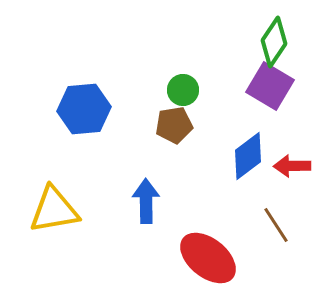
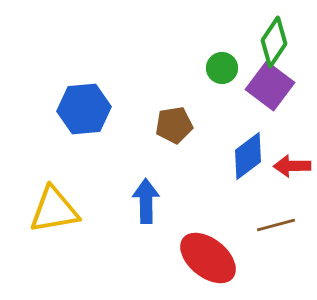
purple square: rotated 6 degrees clockwise
green circle: moved 39 px right, 22 px up
brown line: rotated 72 degrees counterclockwise
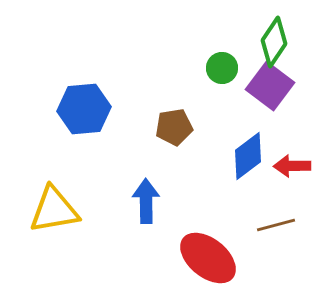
brown pentagon: moved 2 px down
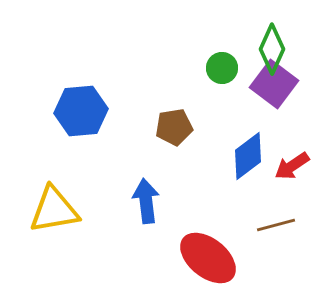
green diamond: moved 2 px left, 7 px down; rotated 9 degrees counterclockwise
purple square: moved 4 px right, 2 px up
blue hexagon: moved 3 px left, 2 px down
red arrow: rotated 33 degrees counterclockwise
blue arrow: rotated 6 degrees counterclockwise
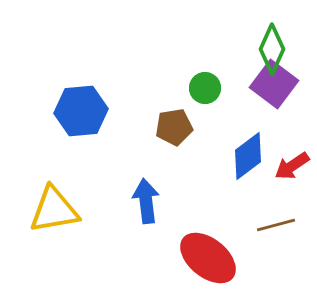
green circle: moved 17 px left, 20 px down
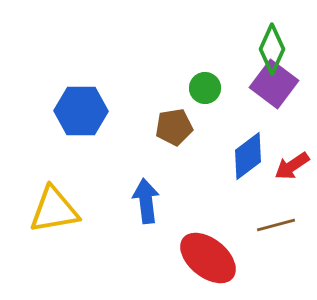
blue hexagon: rotated 6 degrees clockwise
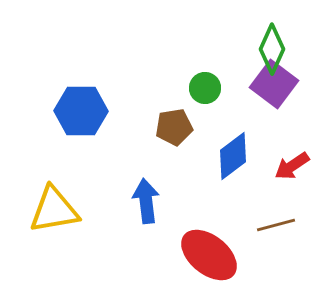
blue diamond: moved 15 px left
red ellipse: moved 1 px right, 3 px up
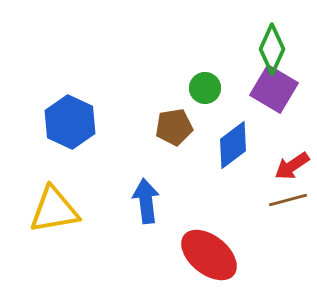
purple square: moved 5 px down; rotated 6 degrees counterclockwise
blue hexagon: moved 11 px left, 11 px down; rotated 24 degrees clockwise
blue diamond: moved 11 px up
brown line: moved 12 px right, 25 px up
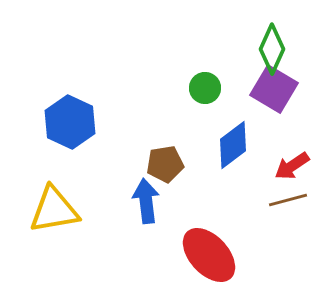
brown pentagon: moved 9 px left, 37 px down
red ellipse: rotated 8 degrees clockwise
